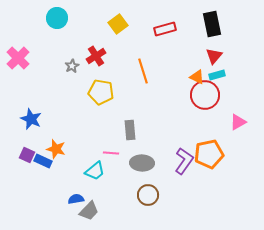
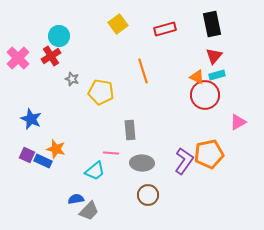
cyan circle: moved 2 px right, 18 px down
red cross: moved 45 px left
gray star: moved 13 px down; rotated 24 degrees counterclockwise
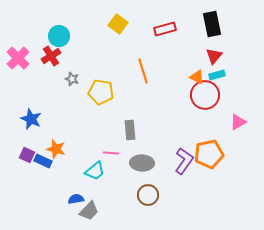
yellow square: rotated 18 degrees counterclockwise
